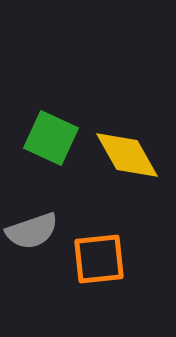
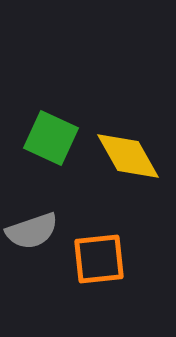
yellow diamond: moved 1 px right, 1 px down
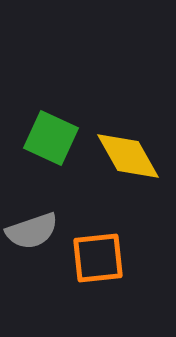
orange square: moved 1 px left, 1 px up
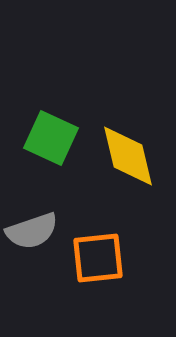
yellow diamond: rotated 16 degrees clockwise
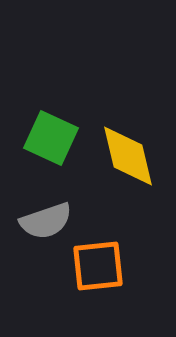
gray semicircle: moved 14 px right, 10 px up
orange square: moved 8 px down
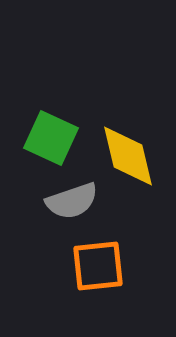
gray semicircle: moved 26 px right, 20 px up
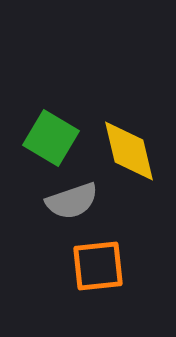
green square: rotated 6 degrees clockwise
yellow diamond: moved 1 px right, 5 px up
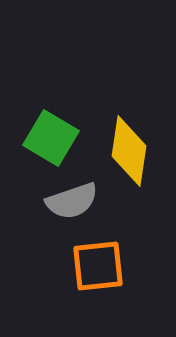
yellow diamond: rotated 22 degrees clockwise
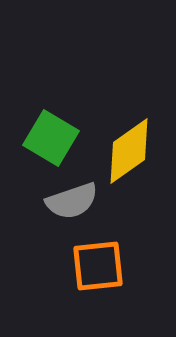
yellow diamond: rotated 46 degrees clockwise
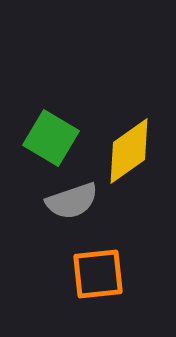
orange square: moved 8 px down
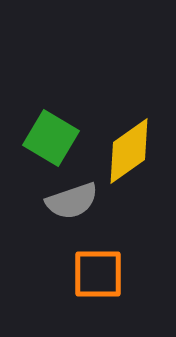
orange square: rotated 6 degrees clockwise
